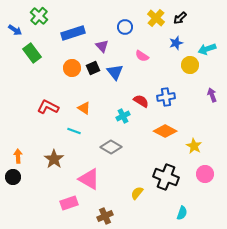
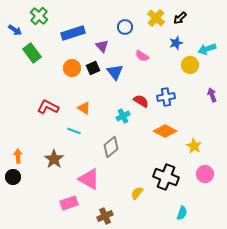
gray diamond: rotated 70 degrees counterclockwise
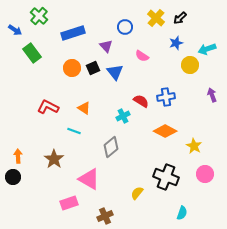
purple triangle: moved 4 px right
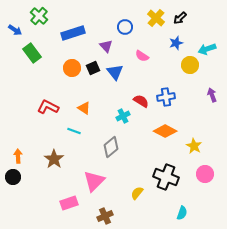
pink triangle: moved 5 px right, 2 px down; rotated 45 degrees clockwise
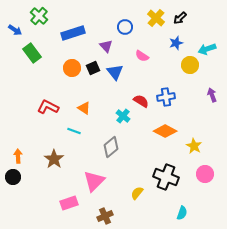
cyan cross: rotated 24 degrees counterclockwise
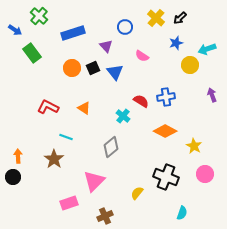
cyan line: moved 8 px left, 6 px down
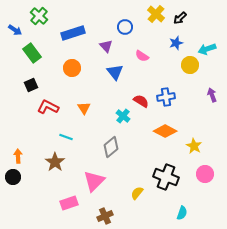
yellow cross: moved 4 px up
black square: moved 62 px left, 17 px down
orange triangle: rotated 24 degrees clockwise
brown star: moved 1 px right, 3 px down
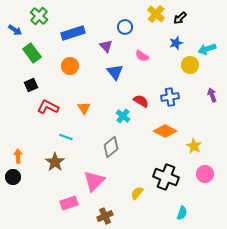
orange circle: moved 2 px left, 2 px up
blue cross: moved 4 px right
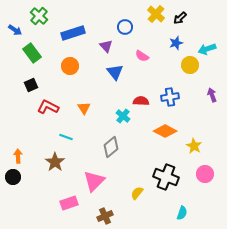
red semicircle: rotated 28 degrees counterclockwise
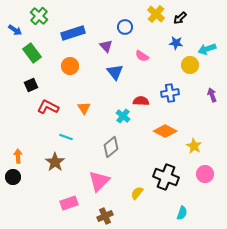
blue star: rotated 24 degrees clockwise
blue cross: moved 4 px up
pink triangle: moved 5 px right
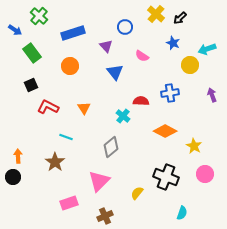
blue star: moved 3 px left; rotated 16 degrees clockwise
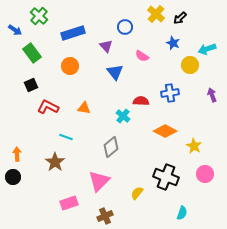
orange triangle: rotated 48 degrees counterclockwise
orange arrow: moved 1 px left, 2 px up
